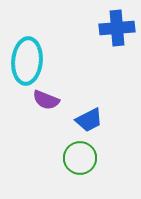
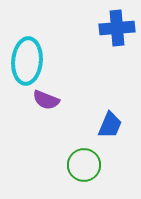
blue trapezoid: moved 21 px right, 5 px down; rotated 40 degrees counterclockwise
green circle: moved 4 px right, 7 px down
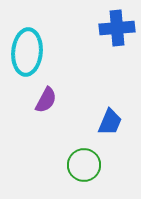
cyan ellipse: moved 9 px up
purple semicircle: rotated 84 degrees counterclockwise
blue trapezoid: moved 3 px up
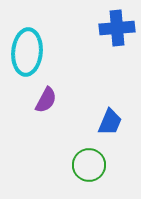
green circle: moved 5 px right
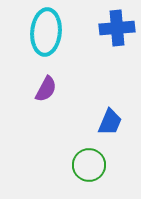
cyan ellipse: moved 19 px right, 20 px up
purple semicircle: moved 11 px up
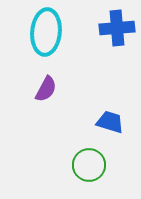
blue trapezoid: rotated 96 degrees counterclockwise
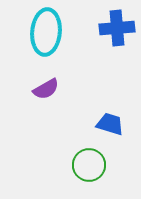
purple semicircle: rotated 32 degrees clockwise
blue trapezoid: moved 2 px down
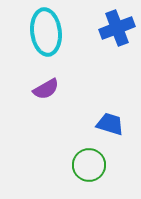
blue cross: rotated 16 degrees counterclockwise
cyan ellipse: rotated 12 degrees counterclockwise
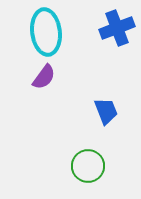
purple semicircle: moved 2 px left, 12 px up; rotated 24 degrees counterclockwise
blue trapezoid: moved 4 px left, 13 px up; rotated 52 degrees clockwise
green circle: moved 1 px left, 1 px down
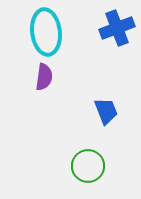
purple semicircle: rotated 28 degrees counterclockwise
